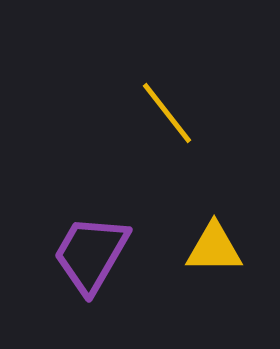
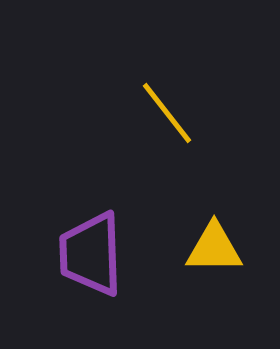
purple trapezoid: rotated 32 degrees counterclockwise
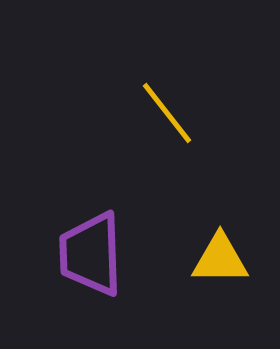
yellow triangle: moved 6 px right, 11 px down
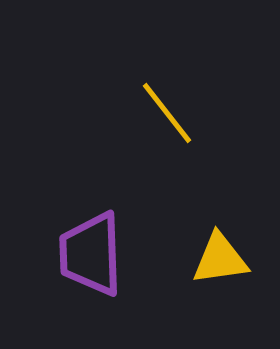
yellow triangle: rotated 8 degrees counterclockwise
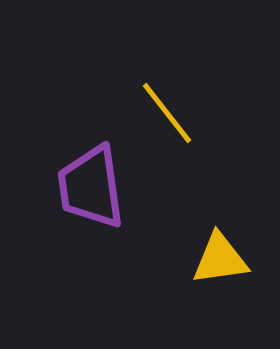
purple trapezoid: moved 67 px up; rotated 6 degrees counterclockwise
